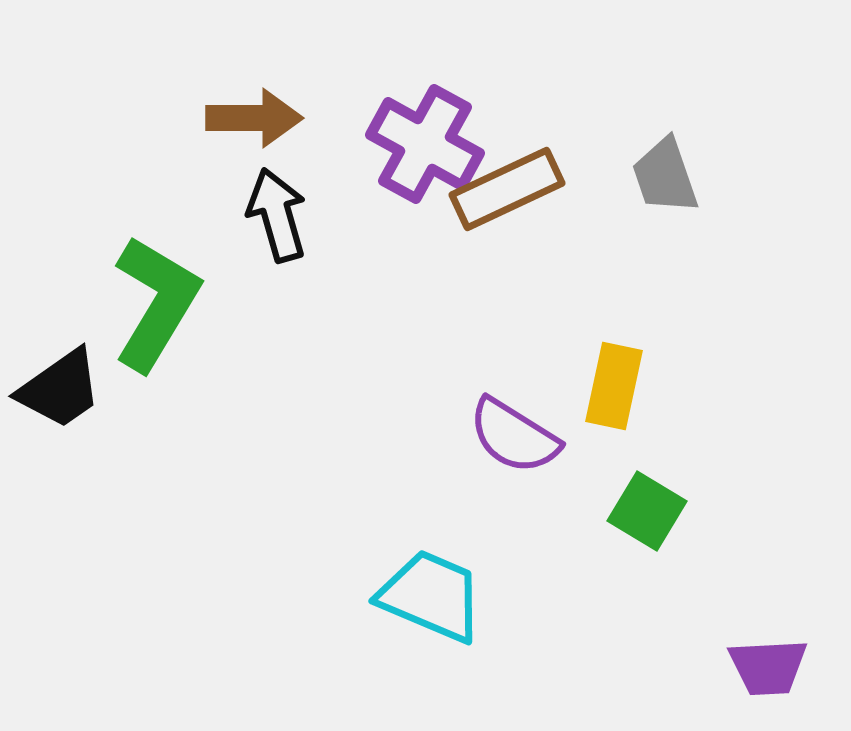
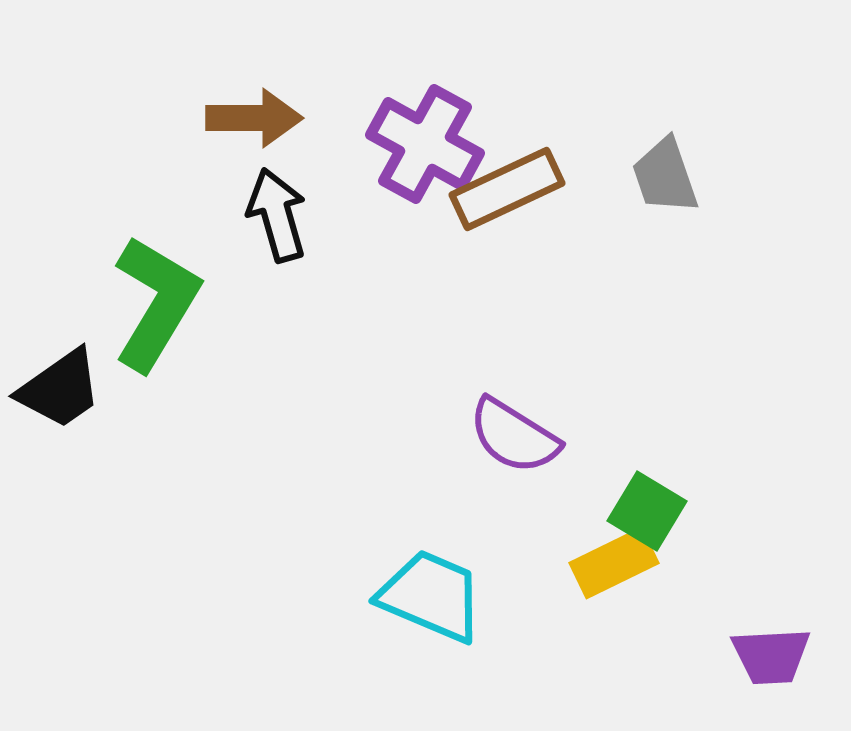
yellow rectangle: moved 177 px down; rotated 52 degrees clockwise
purple trapezoid: moved 3 px right, 11 px up
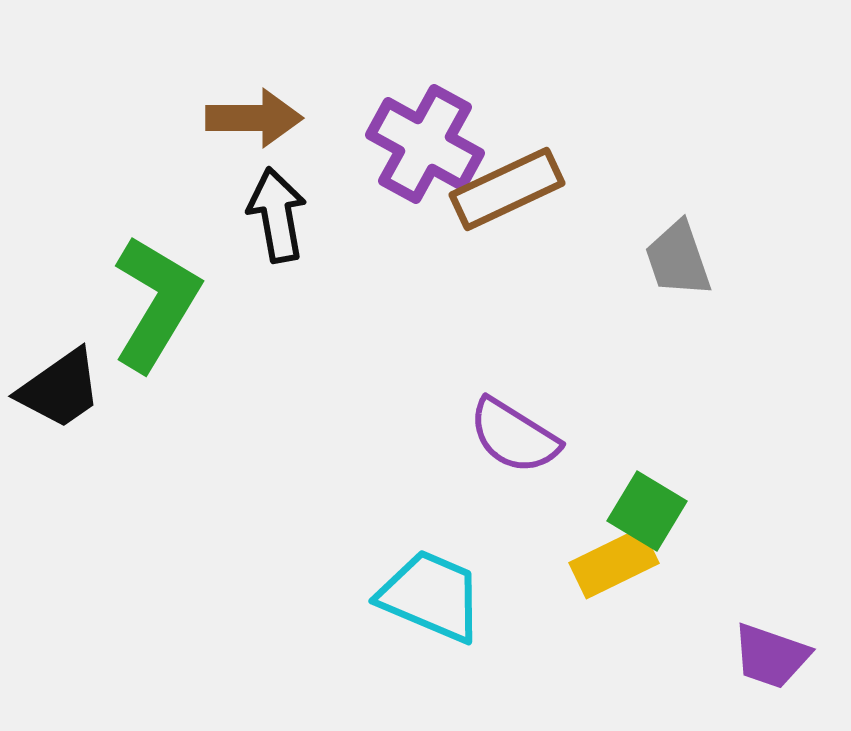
gray trapezoid: moved 13 px right, 83 px down
black arrow: rotated 6 degrees clockwise
purple trapezoid: rotated 22 degrees clockwise
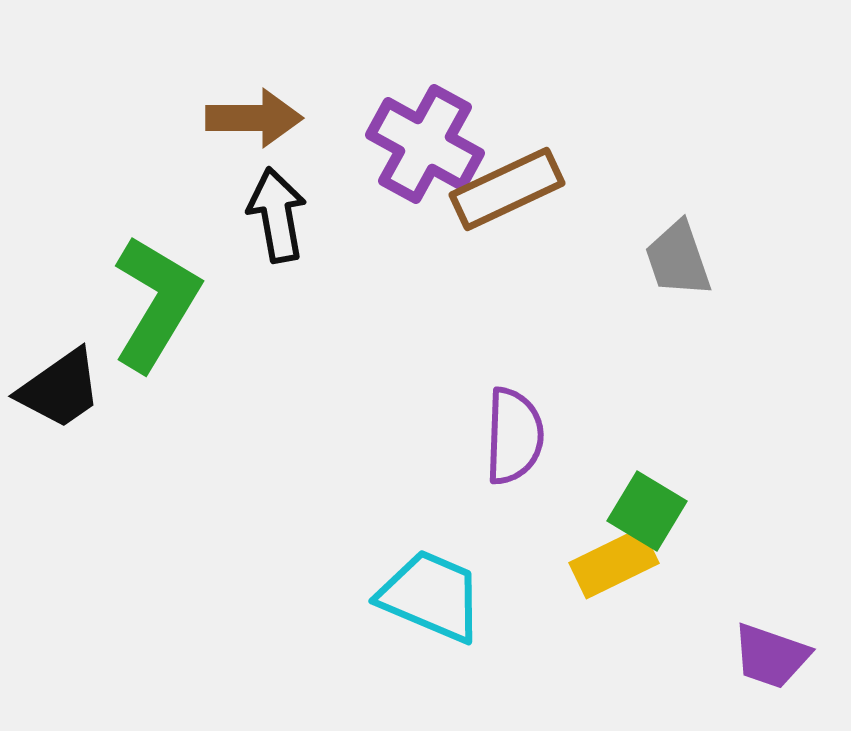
purple semicircle: rotated 120 degrees counterclockwise
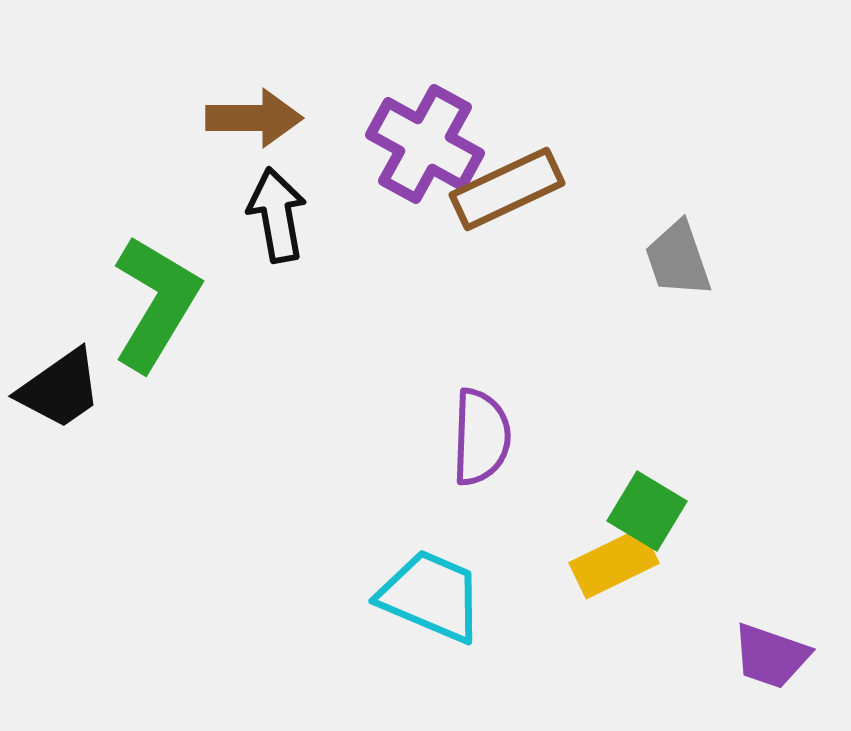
purple semicircle: moved 33 px left, 1 px down
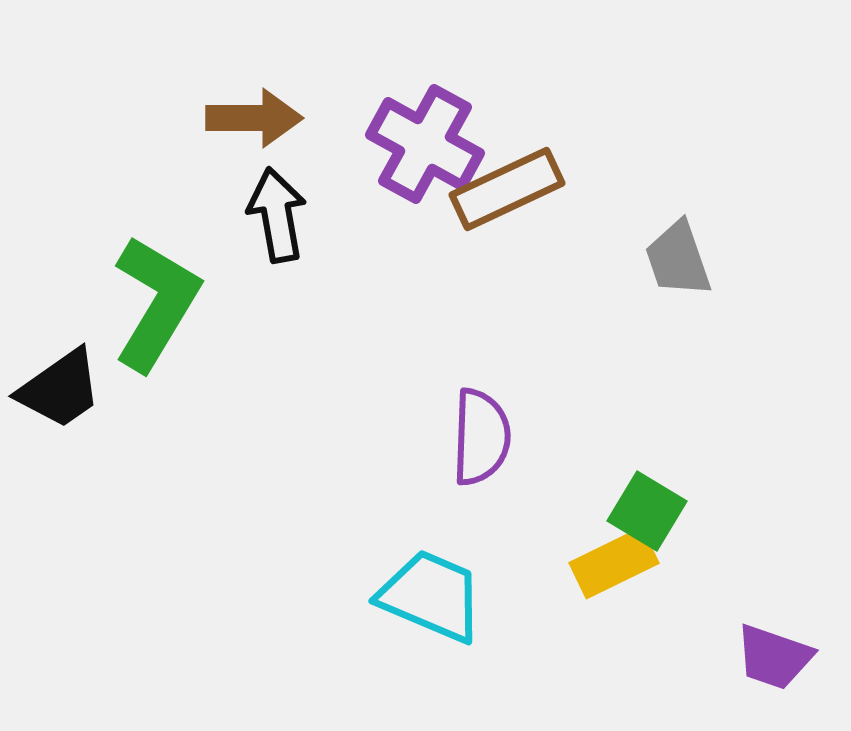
purple trapezoid: moved 3 px right, 1 px down
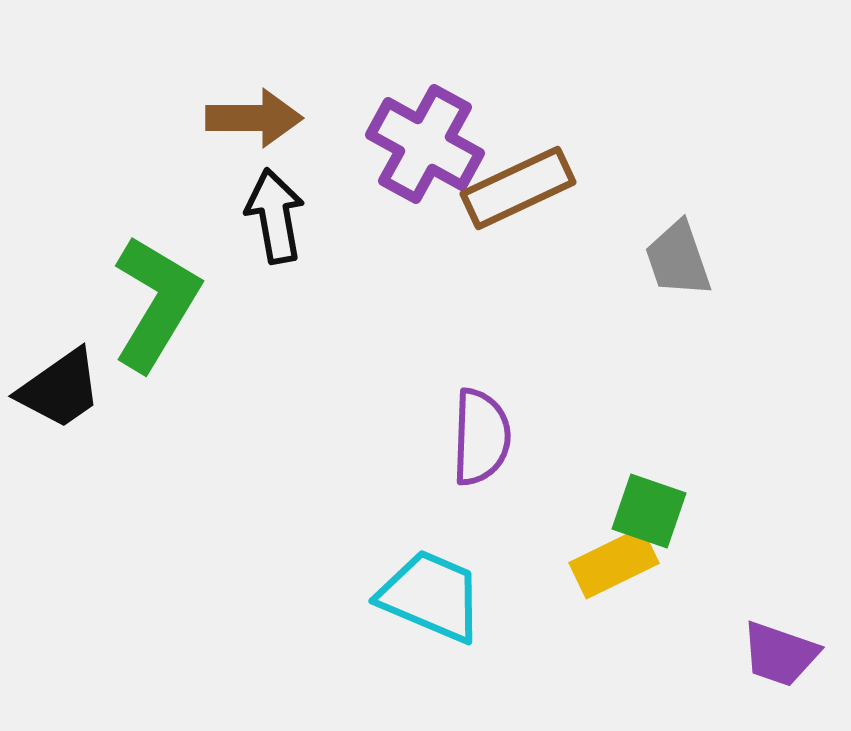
brown rectangle: moved 11 px right, 1 px up
black arrow: moved 2 px left, 1 px down
green square: moved 2 px right; rotated 12 degrees counterclockwise
purple trapezoid: moved 6 px right, 3 px up
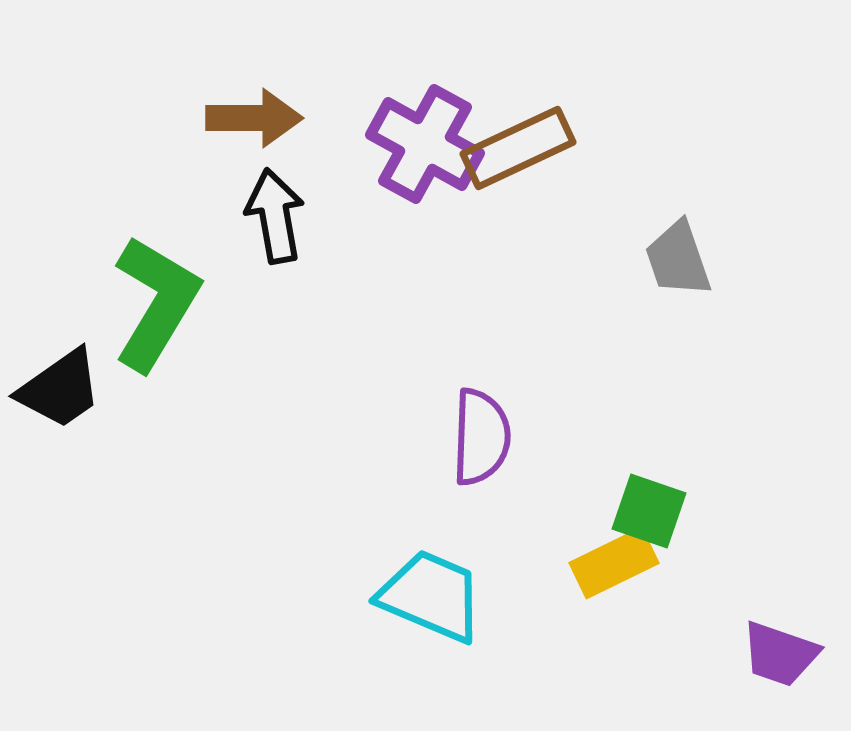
brown rectangle: moved 40 px up
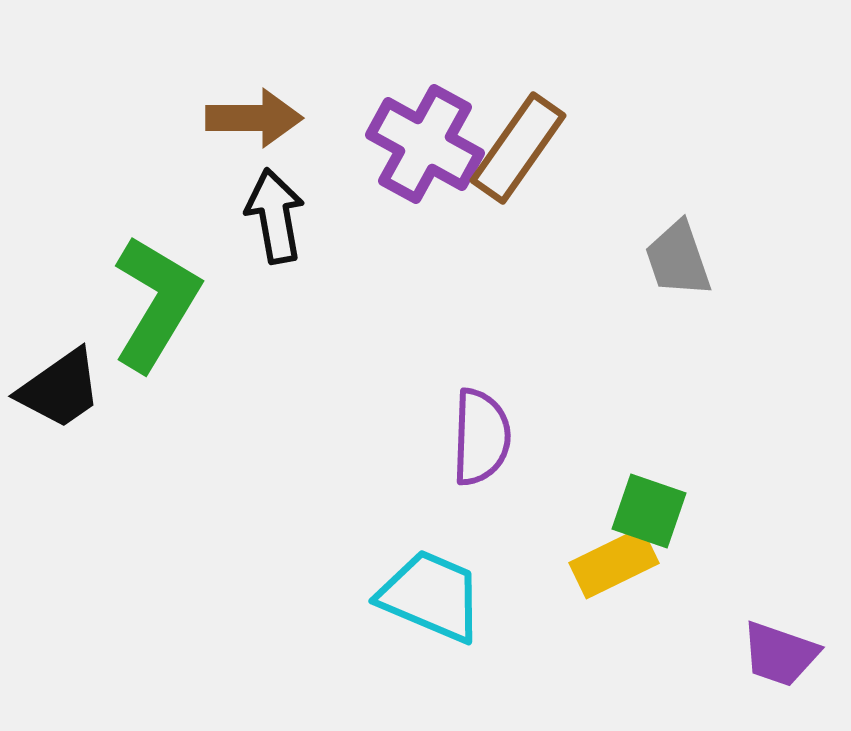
brown rectangle: rotated 30 degrees counterclockwise
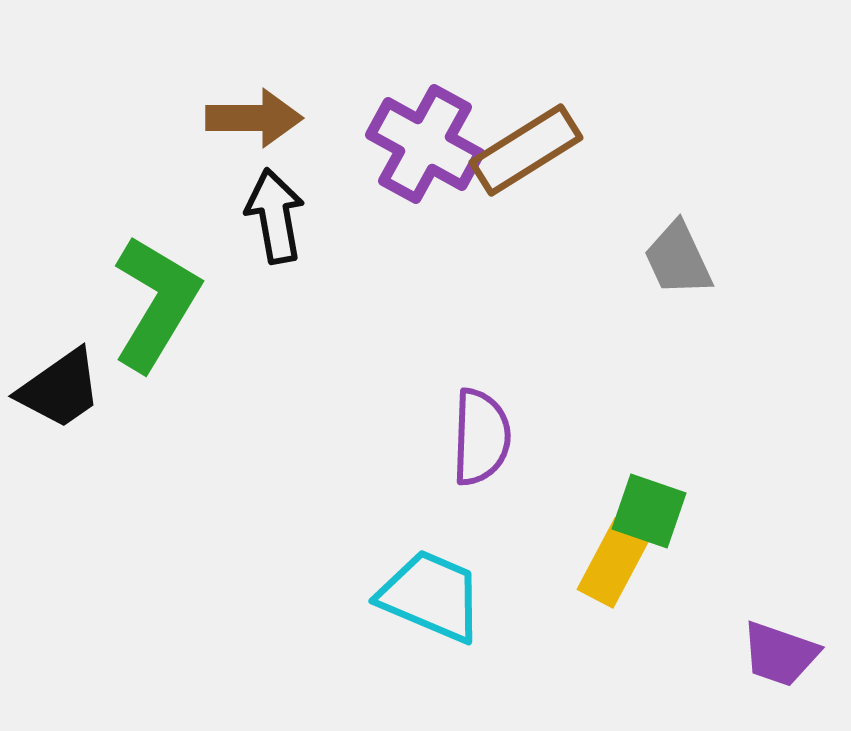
brown rectangle: moved 8 px right, 2 px down; rotated 23 degrees clockwise
gray trapezoid: rotated 6 degrees counterclockwise
yellow rectangle: rotated 36 degrees counterclockwise
